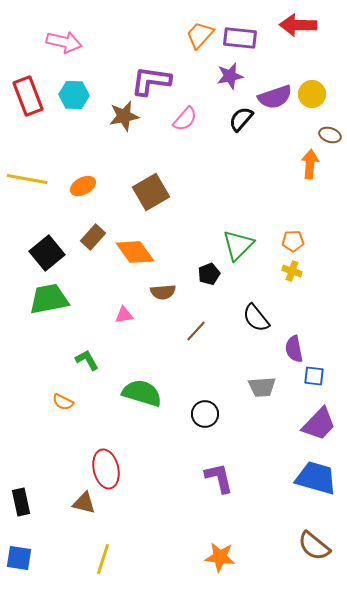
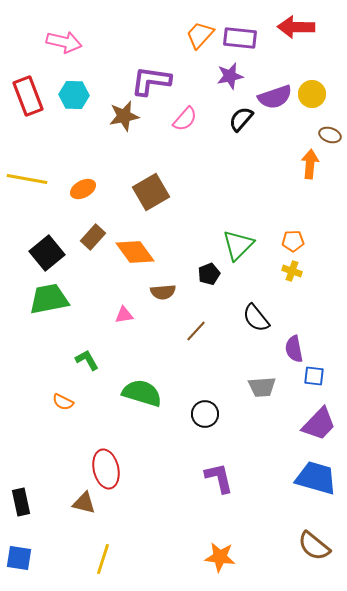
red arrow at (298, 25): moved 2 px left, 2 px down
orange ellipse at (83, 186): moved 3 px down
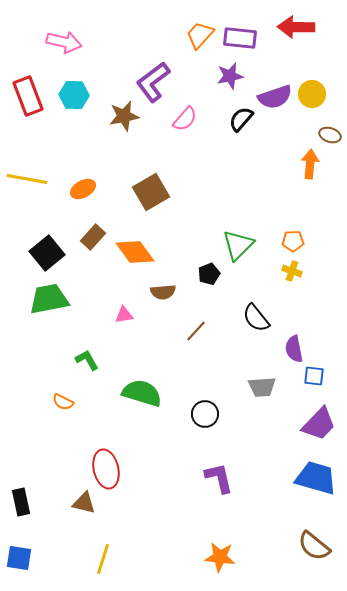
purple L-shape at (151, 81): moved 2 px right, 1 px down; rotated 45 degrees counterclockwise
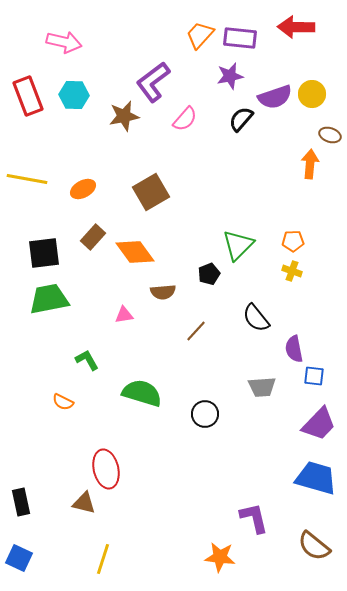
black square at (47, 253): moved 3 px left; rotated 32 degrees clockwise
purple L-shape at (219, 478): moved 35 px right, 40 px down
blue square at (19, 558): rotated 16 degrees clockwise
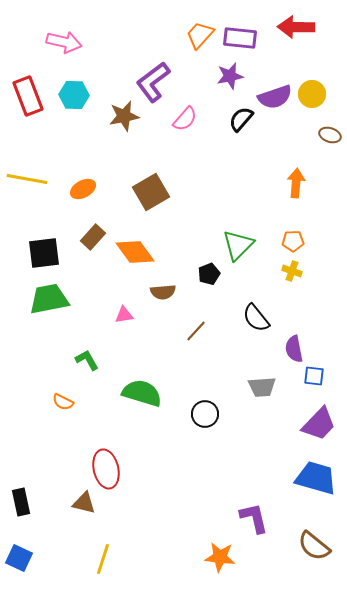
orange arrow at (310, 164): moved 14 px left, 19 px down
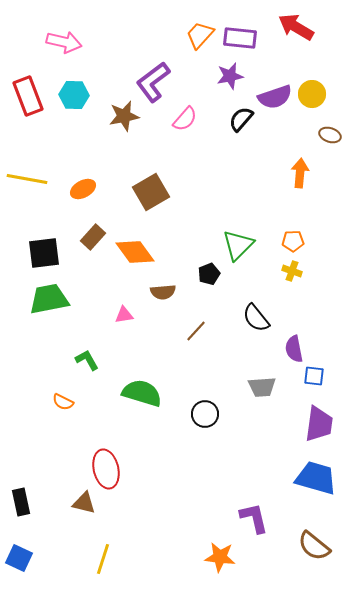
red arrow at (296, 27): rotated 30 degrees clockwise
orange arrow at (296, 183): moved 4 px right, 10 px up
purple trapezoid at (319, 424): rotated 36 degrees counterclockwise
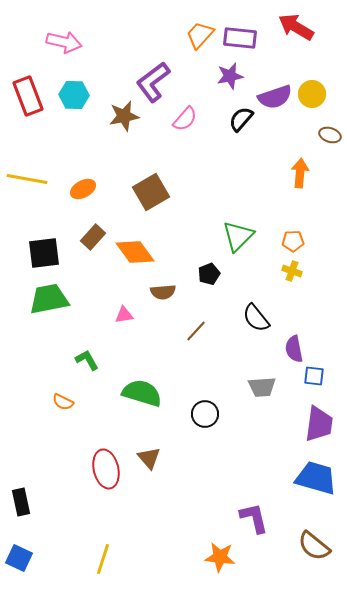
green triangle at (238, 245): moved 9 px up
brown triangle at (84, 503): moved 65 px right, 45 px up; rotated 35 degrees clockwise
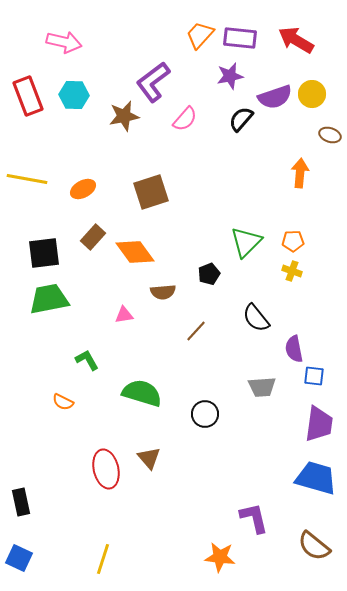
red arrow at (296, 27): moved 13 px down
brown square at (151, 192): rotated 12 degrees clockwise
green triangle at (238, 236): moved 8 px right, 6 px down
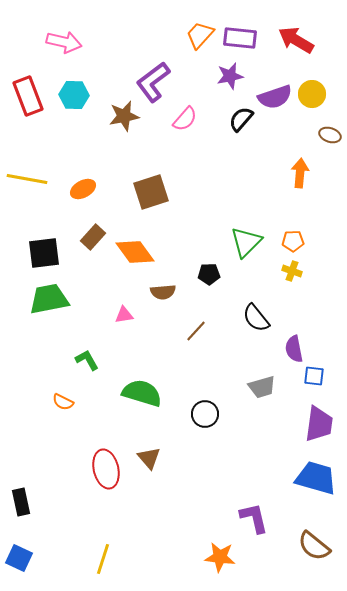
black pentagon at (209, 274): rotated 20 degrees clockwise
gray trapezoid at (262, 387): rotated 12 degrees counterclockwise
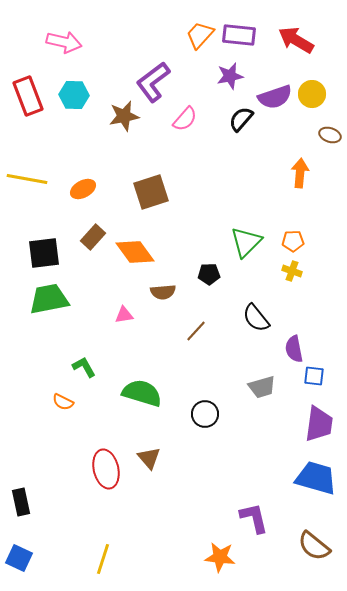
purple rectangle at (240, 38): moved 1 px left, 3 px up
green L-shape at (87, 360): moved 3 px left, 7 px down
